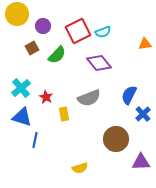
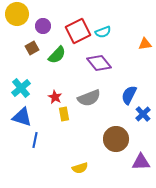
red star: moved 9 px right
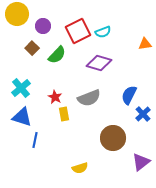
brown square: rotated 16 degrees counterclockwise
purple diamond: rotated 35 degrees counterclockwise
brown circle: moved 3 px left, 1 px up
purple triangle: rotated 36 degrees counterclockwise
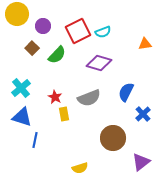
blue semicircle: moved 3 px left, 3 px up
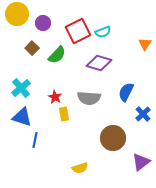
purple circle: moved 3 px up
orange triangle: rotated 48 degrees counterclockwise
gray semicircle: rotated 25 degrees clockwise
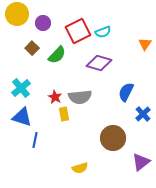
gray semicircle: moved 9 px left, 1 px up; rotated 10 degrees counterclockwise
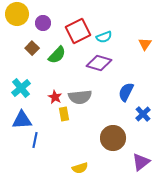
cyan semicircle: moved 1 px right, 5 px down
blue triangle: moved 3 px down; rotated 20 degrees counterclockwise
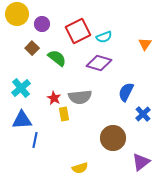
purple circle: moved 1 px left, 1 px down
green semicircle: moved 3 px down; rotated 96 degrees counterclockwise
red star: moved 1 px left, 1 px down
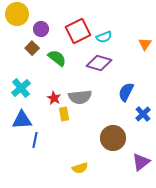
purple circle: moved 1 px left, 5 px down
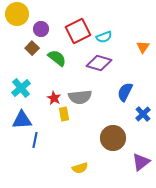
orange triangle: moved 2 px left, 3 px down
blue semicircle: moved 1 px left
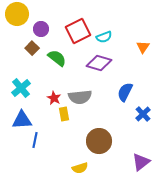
brown circle: moved 14 px left, 3 px down
